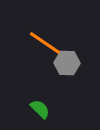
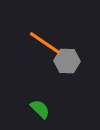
gray hexagon: moved 2 px up
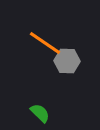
green semicircle: moved 4 px down
